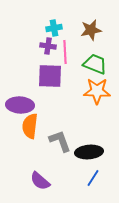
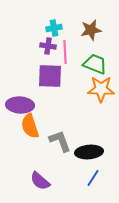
orange star: moved 4 px right, 2 px up
orange semicircle: rotated 25 degrees counterclockwise
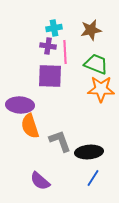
green trapezoid: moved 1 px right
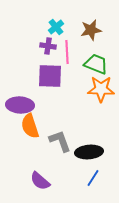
cyan cross: moved 2 px right, 1 px up; rotated 28 degrees counterclockwise
pink line: moved 2 px right
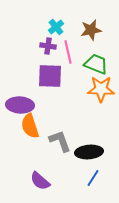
pink line: moved 1 px right; rotated 10 degrees counterclockwise
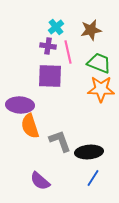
green trapezoid: moved 3 px right, 1 px up
